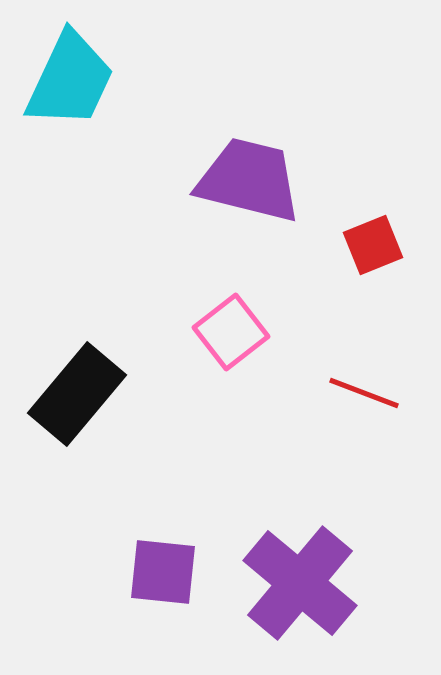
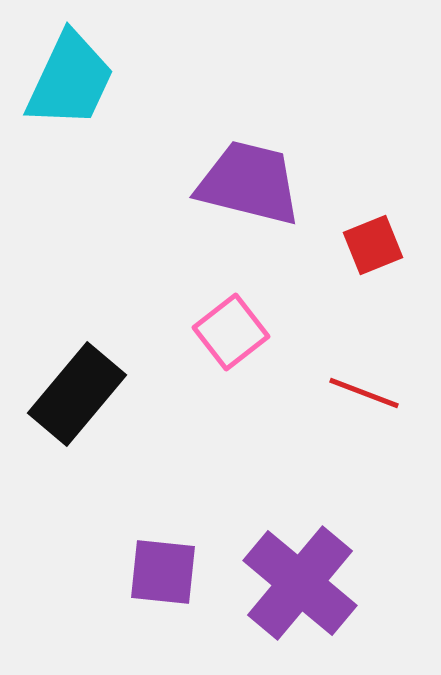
purple trapezoid: moved 3 px down
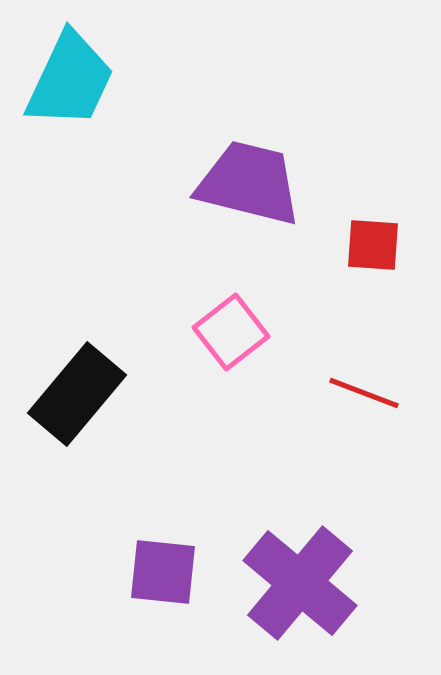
red square: rotated 26 degrees clockwise
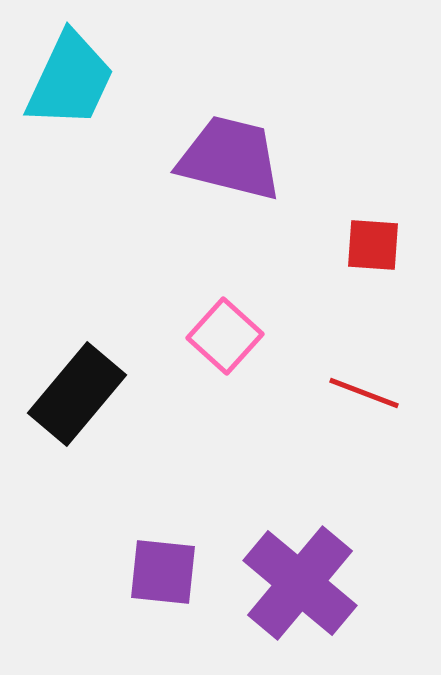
purple trapezoid: moved 19 px left, 25 px up
pink square: moved 6 px left, 4 px down; rotated 10 degrees counterclockwise
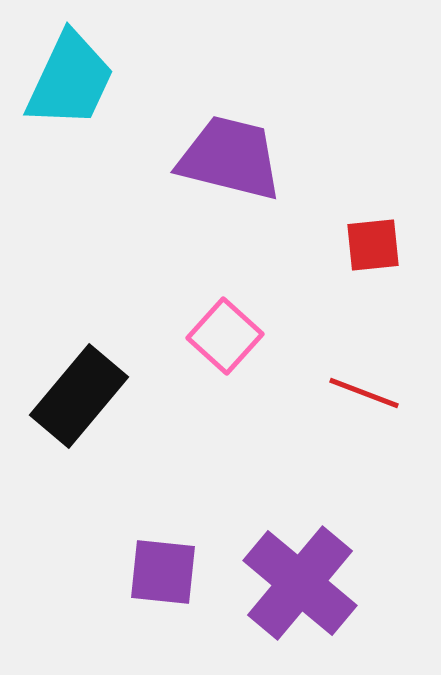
red square: rotated 10 degrees counterclockwise
black rectangle: moved 2 px right, 2 px down
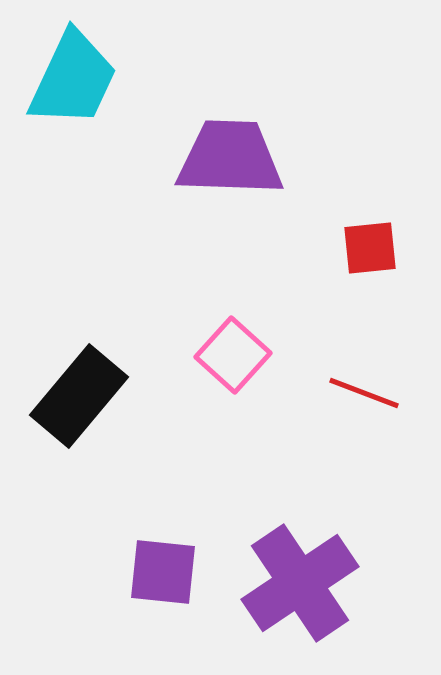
cyan trapezoid: moved 3 px right, 1 px up
purple trapezoid: rotated 12 degrees counterclockwise
red square: moved 3 px left, 3 px down
pink square: moved 8 px right, 19 px down
purple cross: rotated 16 degrees clockwise
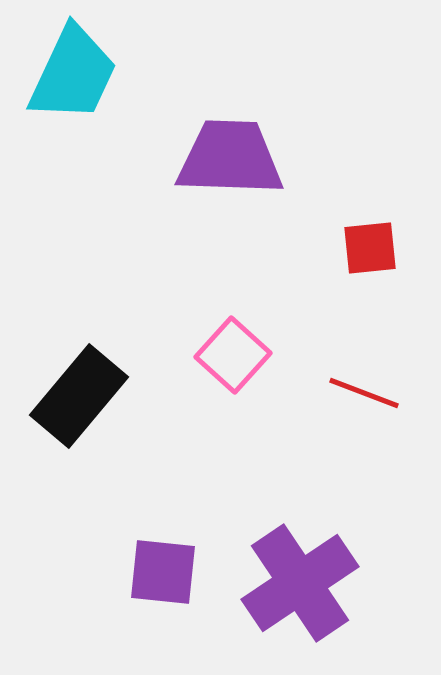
cyan trapezoid: moved 5 px up
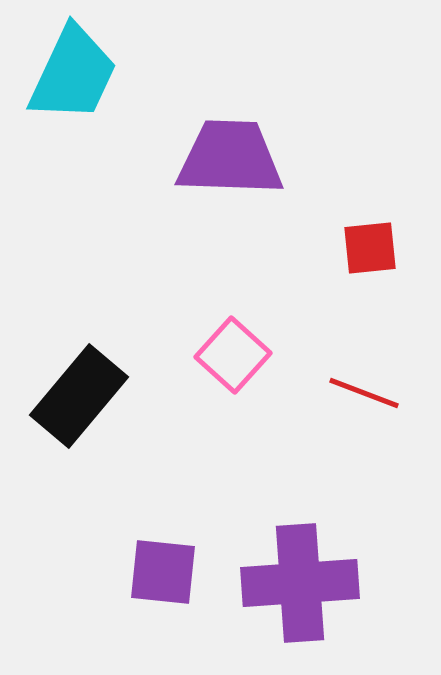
purple cross: rotated 30 degrees clockwise
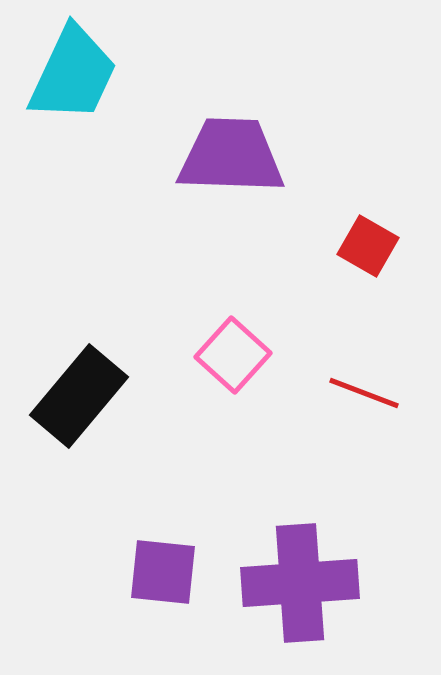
purple trapezoid: moved 1 px right, 2 px up
red square: moved 2 px left, 2 px up; rotated 36 degrees clockwise
